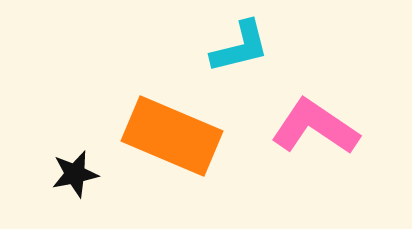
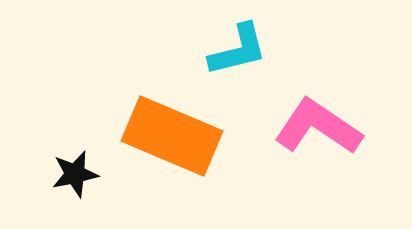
cyan L-shape: moved 2 px left, 3 px down
pink L-shape: moved 3 px right
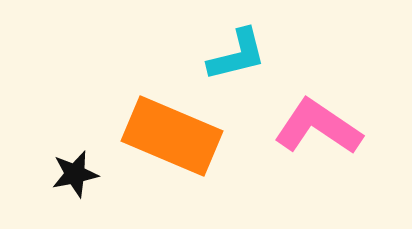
cyan L-shape: moved 1 px left, 5 px down
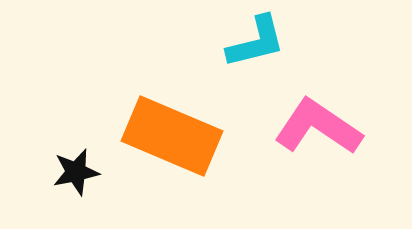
cyan L-shape: moved 19 px right, 13 px up
black star: moved 1 px right, 2 px up
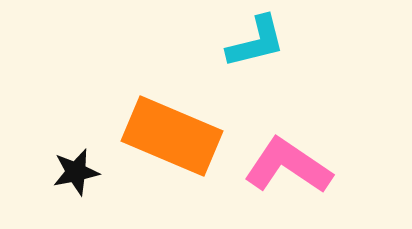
pink L-shape: moved 30 px left, 39 px down
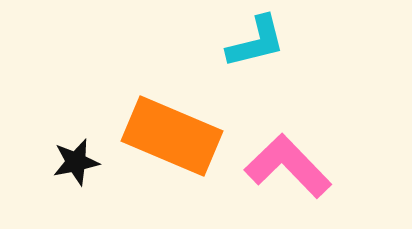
pink L-shape: rotated 12 degrees clockwise
black star: moved 10 px up
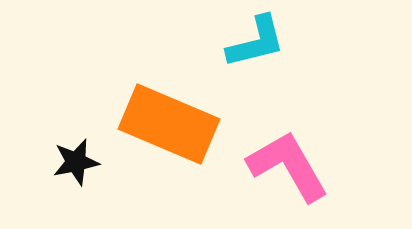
orange rectangle: moved 3 px left, 12 px up
pink L-shape: rotated 14 degrees clockwise
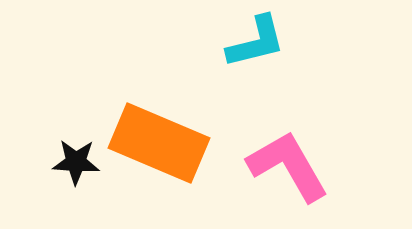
orange rectangle: moved 10 px left, 19 px down
black star: rotated 15 degrees clockwise
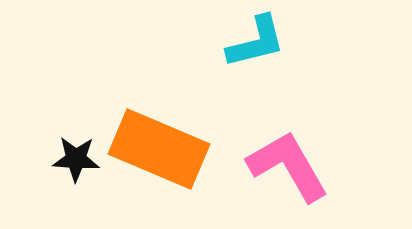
orange rectangle: moved 6 px down
black star: moved 3 px up
